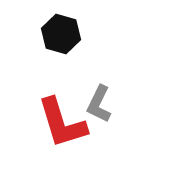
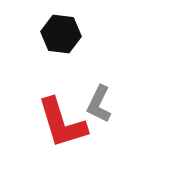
black hexagon: rotated 9 degrees counterclockwise
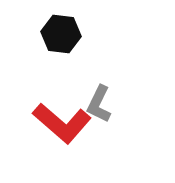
red L-shape: rotated 32 degrees counterclockwise
